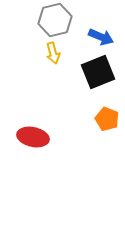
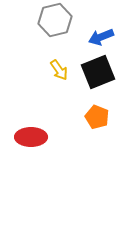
blue arrow: rotated 135 degrees clockwise
yellow arrow: moved 6 px right, 17 px down; rotated 20 degrees counterclockwise
orange pentagon: moved 10 px left, 2 px up
red ellipse: moved 2 px left; rotated 12 degrees counterclockwise
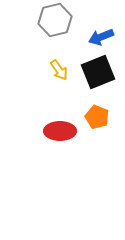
red ellipse: moved 29 px right, 6 px up
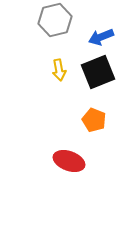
yellow arrow: rotated 25 degrees clockwise
orange pentagon: moved 3 px left, 3 px down
red ellipse: moved 9 px right, 30 px down; rotated 20 degrees clockwise
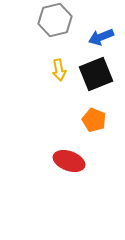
black square: moved 2 px left, 2 px down
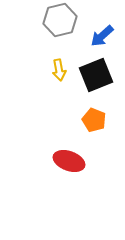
gray hexagon: moved 5 px right
blue arrow: moved 1 px right, 1 px up; rotated 20 degrees counterclockwise
black square: moved 1 px down
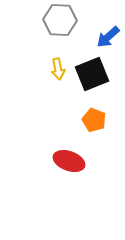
gray hexagon: rotated 16 degrees clockwise
blue arrow: moved 6 px right, 1 px down
yellow arrow: moved 1 px left, 1 px up
black square: moved 4 px left, 1 px up
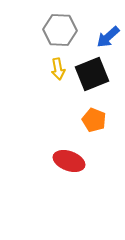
gray hexagon: moved 10 px down
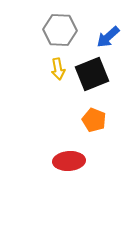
red ellipse: rotated 24 degrees counterclockwise
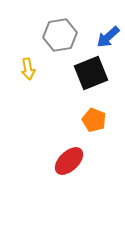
gray hexagon: moved 5 px down; rotated 12 degrees counterclockwise
yellow arrow: moved 30 px left
black square: moved 1 px left, 1 px up
red ellipse: rotated 40 degrees counterclockwise
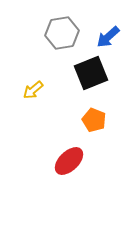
gray hexagon: moved 2 px right, 2 px up
yellow arrow: moved 5 px right, 21 px down; rotated 60 degrees clockwise
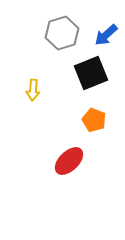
gray hexagon: rotated 8 degrees counterclockwise
blue arrow: moved 2 px left, 2 px up
yellow arrow: rotated 45 degrees counterclockwise
